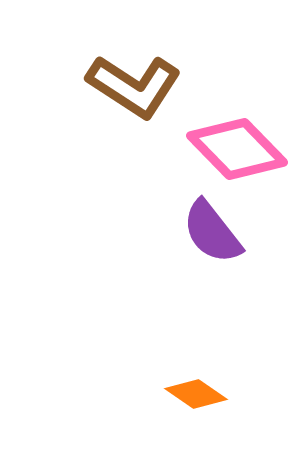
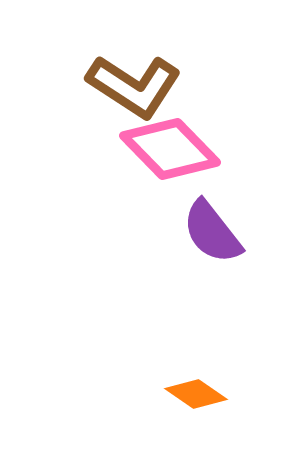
pink diamond: moved 67 px left
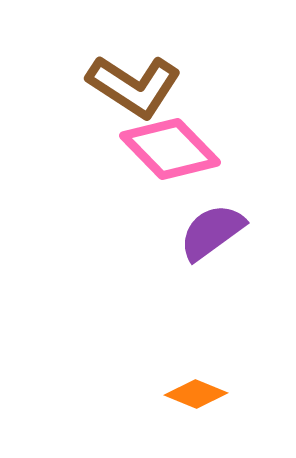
purple semicircle: rotated 92 degrees clockwise
orange diamond: rotated 12 degrees counterclockwise
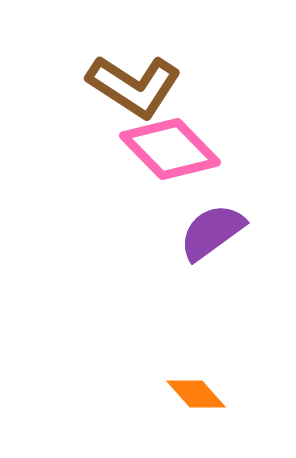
orange diamond: rotated 26 degrees clockwise
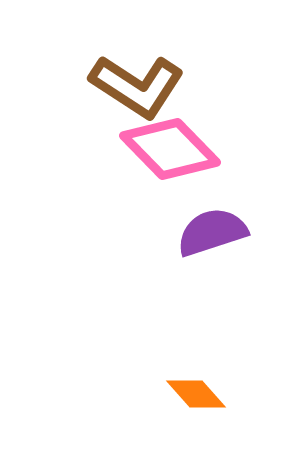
brown L-shape: moved 3 px right
purple semicircle: rotated 18 degrees clockwise
